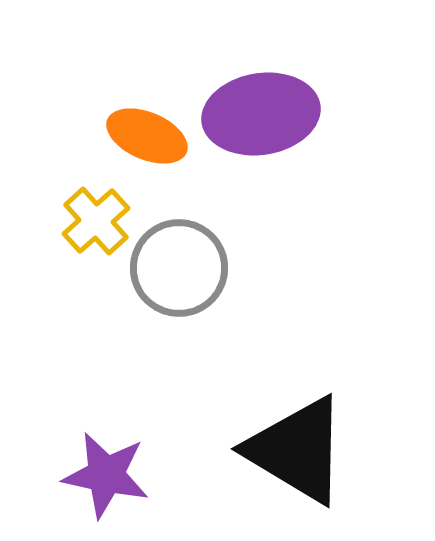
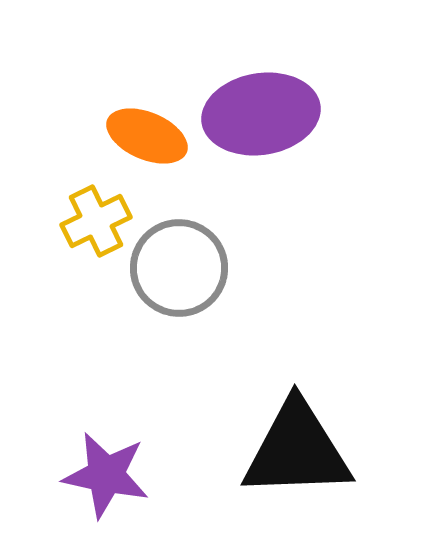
yellow cross: rotated 16 degrees clockwise
black triangle: rotated 33 degrees counterclockwise
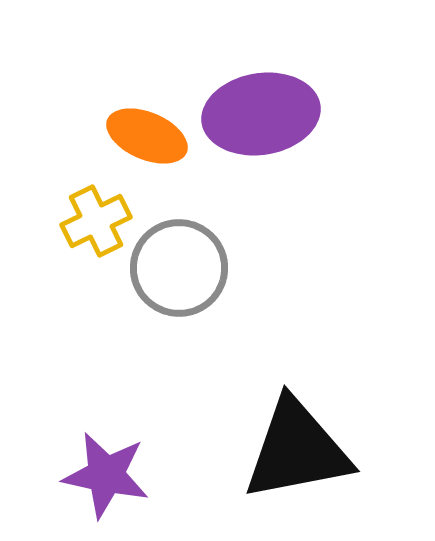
black triangle: rotated 9 degrees counterclockwise
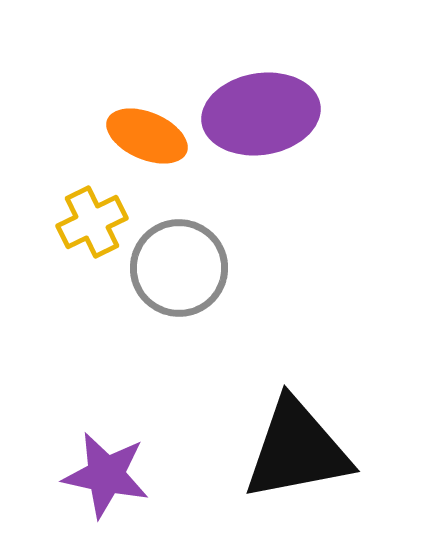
yellow cross: moved 4 px left, 1 px down
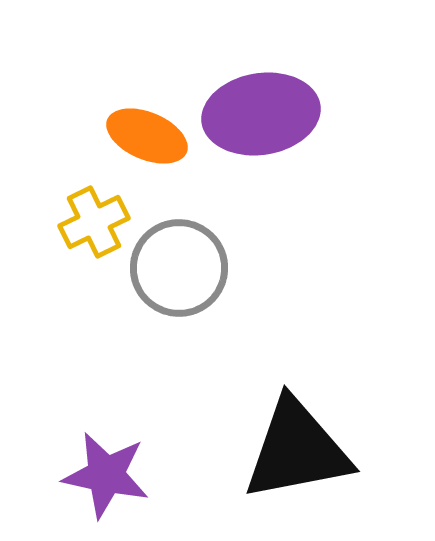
yellow cross: moved 2 px right
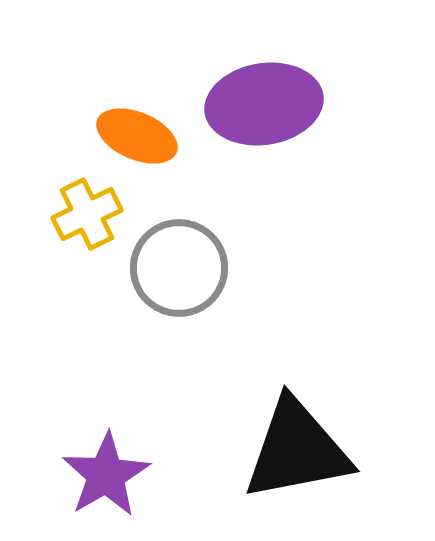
purple ellipse: moved 3 px right, 10 px up
orange ellipse: moved 10 px left
yellow cross: moved 7 px left, 8 px up
purple star: rotated 30 degrees clockwise
